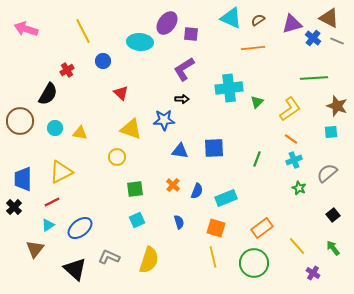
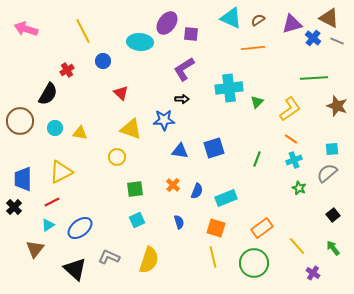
cyan square at (331, 132): moved 1 px right, 17 px down
blue square at (214, 148): rotated 15 degrees counterclockwise
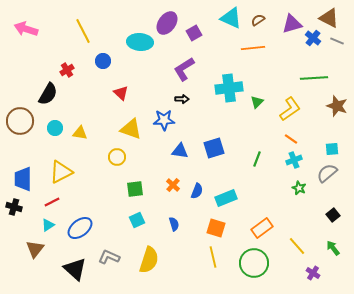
purple square at (191, 34): moved 3 px right, 1 px up; rotated 35 degrees counterclockwise
black cross at (14, 207): rotated 28 degrees counterclockwise
blue semicircle at (179, 222): moved 5 px left, 2 px down
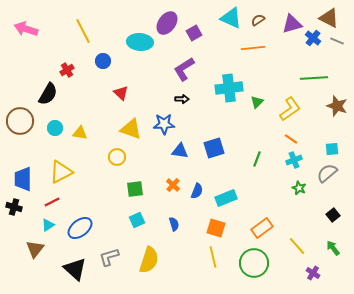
blue star at (164, 120): moved 4 px down
gray L-shape at (109, 257): rotated 40 degrees counterclockwise
